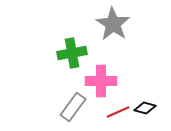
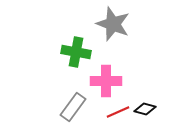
gray star: rotated 12 degrees counterclockwise
green cross: moved 4 px right, 1 px up; rotated 20 degrees clockwise
pink cross: moved 5 px right
black diamond: moved 1 px down
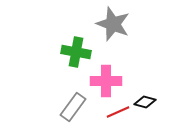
black diamond: moved 7 px up
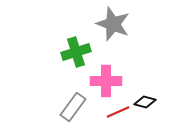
green cross: rotated 28 degrees counterclockwise
